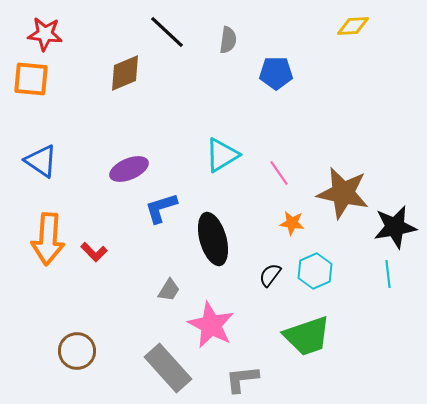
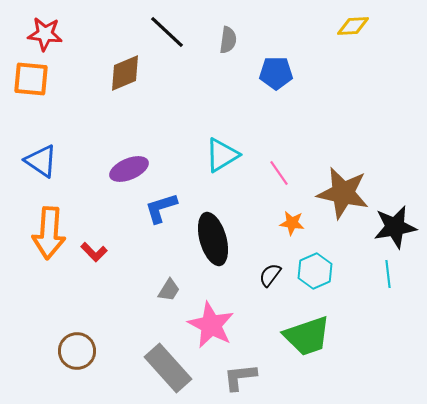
orange arrow: moved 1 px right, 6 px up
gray L-shape: moved 2 px left, 2 px up
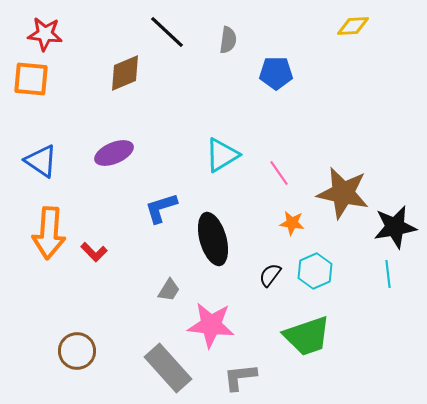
purple ellipse: moved 15 px left, 16 px up
pink star: rotated 21 degrees counterclockwise
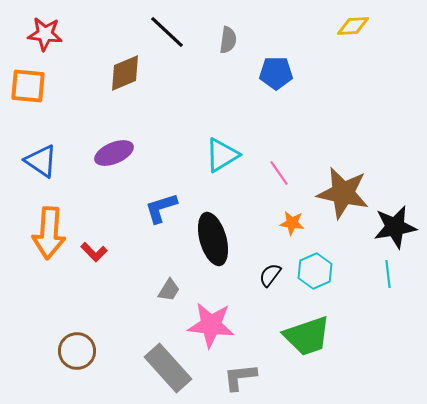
orange square: moved 3 px left, 7 px down
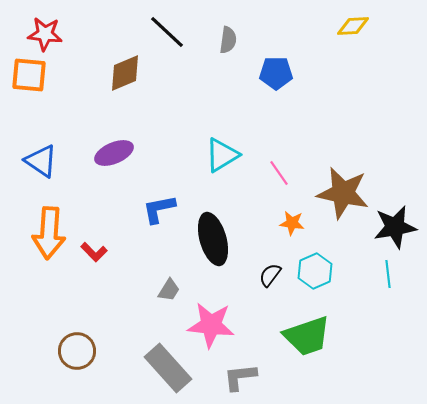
orange square: moved 1 px right, 11 px up
blue L-shape: moved 2 px left, 1 px down; rotated 6 degrees clockwise
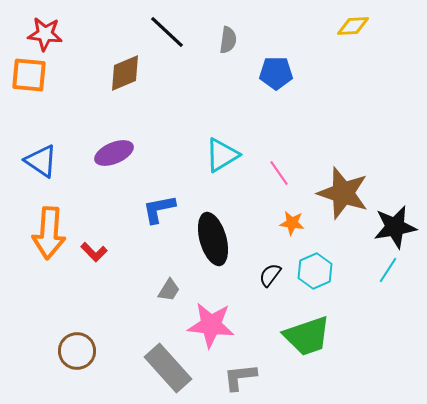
brown star: rotated 6 degrees clockwise
cyan line: moved 4 px up; rotated 40 degrees clockwise
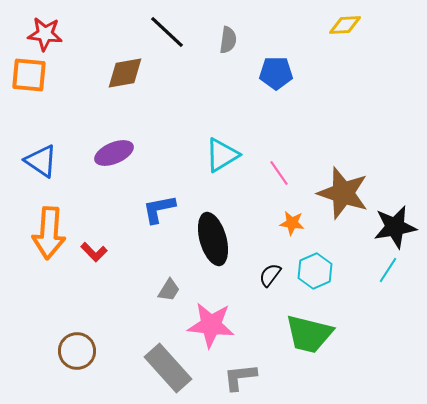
yellow diamond: moved 8 px left, 1 px up
brown diamond: rotated 12 degrees clockwise
green trapezoid: moved 2 px right, 2 px up; rotated 33 degrees clockwise
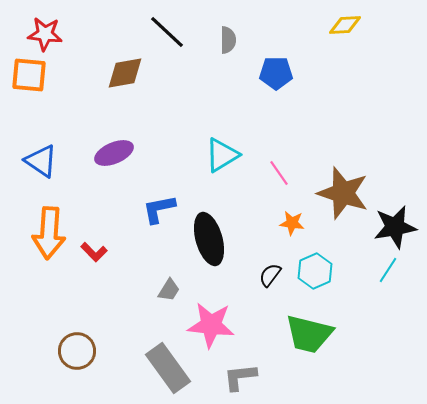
gray semicircle: rotated 8 degrees counterclockwise
black ellipse: moved 4 px left
gray rectangle: rotated 6 degrees clockwise
